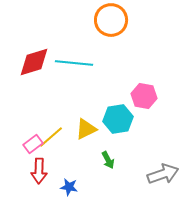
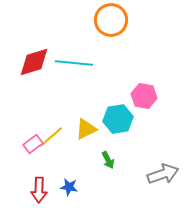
red arrow: moved 19 px down
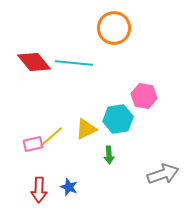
orange circle: moved 3 px right, 8 px down
red diamond: rotated 68 degrees clockwise
pink rectangle: rotated 24 degrees clockwise
green arrow: moved 1 px right, 5 px up; rotated 24 degrees clockwise
blue star: rotated 12 degrees clockwise
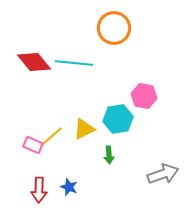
yellow triangle: moved 2 px left
pink rectangle: moved 1 px down; rotated 36 degrees clockwise
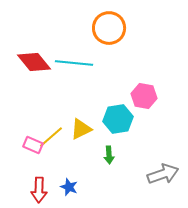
orange circle: moved 5 px left
yellow triangle: moved 3 px left
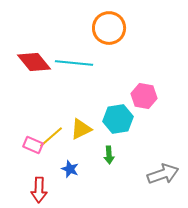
blue star: moved 1 px right, 18 px up
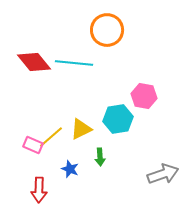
orange circle: moved 2 px left, 2 px down
green arrow: moved 9 px left, 2 px down
